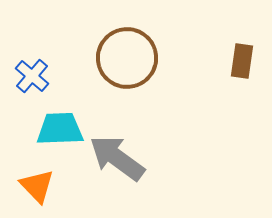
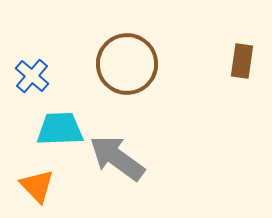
brown circle: moved 6 px down
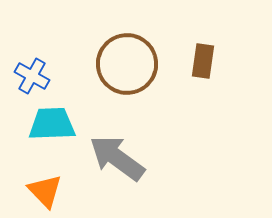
brown rectangle: moved 39 px left
blue cross: rotated 12 degrees counterclockwise
cyan trapezoid: moved 8 px left, 5 px up
orange triangle: moved 8 px right, 5 px down
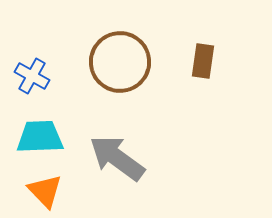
brown circle: moved 7 px left, 2 px up
cyan trapezoid: moved 12 px left, 13 px down
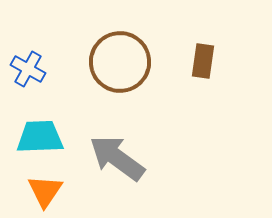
blue cross: moved 4 px left, 7 px up
orange triangle: rotated 18 degrees clockwise
